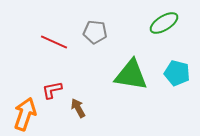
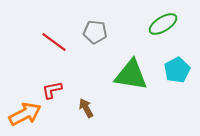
green ellipse: moved 1 px left, 1 px down
red line: rotated 12 degrees clockwise
cyan pentagon: moved 3 px up; rotated 30 degrees clockwise
brown arrow: moved 8 px right
orange arrow: rotated 44 degrees clockwise
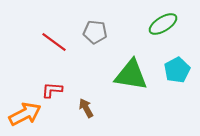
red L-shape: rotated 15 degrees clockwise
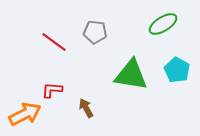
cyan pentagon: rotated 15 degrees counterclockwise
